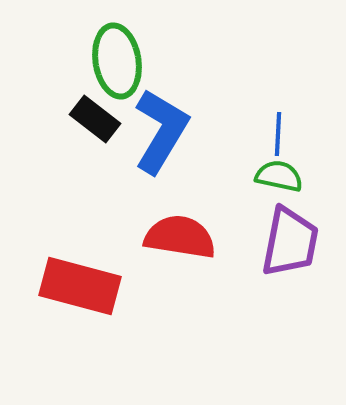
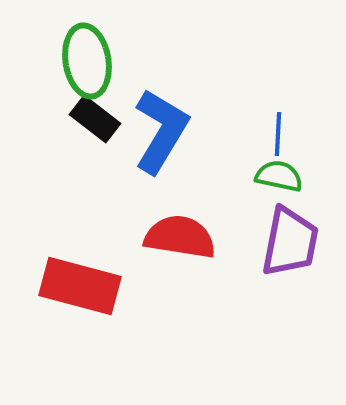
green ellipse: moved 30 px left
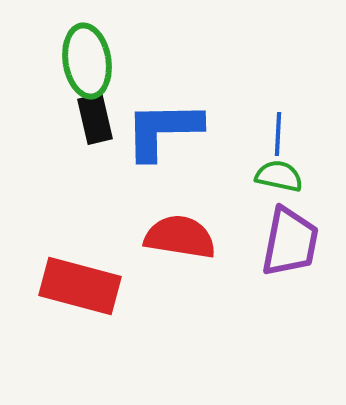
black rectangle: rotated 39 degrees clockwise
blue L-shape: moved 2 px right, 1 px up; rotated 122 degrees counterclockwise
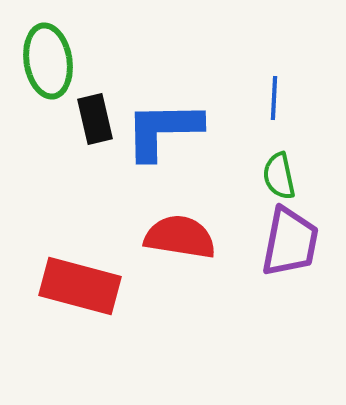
green ellipse: moved 39 px left
blue line: moved 4 px left, 36 px up
green semicircle: rotated 114 degrees counterclockwise
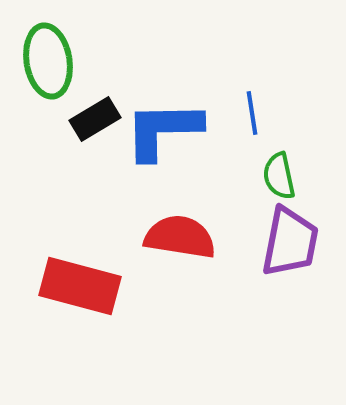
blue line: moved 22 px left, 15 px down; rotated 12 degrees counterclockwise
black rectangle: rotated 72 degrees clockwise
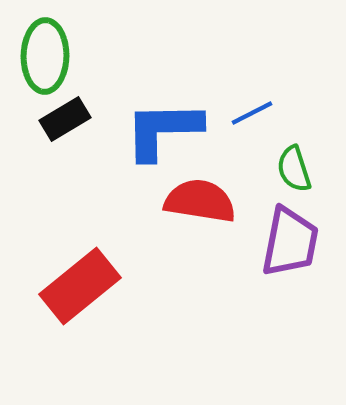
green ellipse: moved 3 px left, 5 px up; rotated 10 degrees clockwise
blue line: rotated 72 degrees clockwise
black rectangle: moved 30 px left
green semicircle: moved 15 px right, 7 px up; rotated 6 degrees counterclockwise
red semicircle: moved 20 px right, 36 px up
red rectangle: rotated 54 degrees counterclockwise
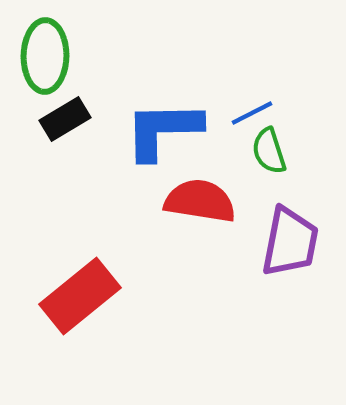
green semicircle: moved 25 px left, 18 px up
red rectangle: moved 10 px down
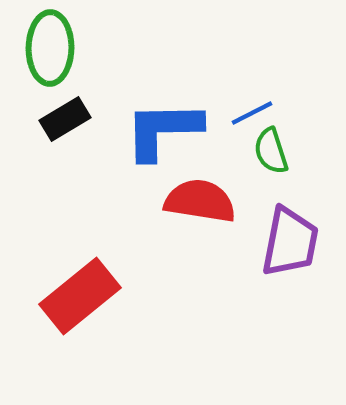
green ellipse: moved 5 px right, 8 px up
green semicircle: moved 2 px right
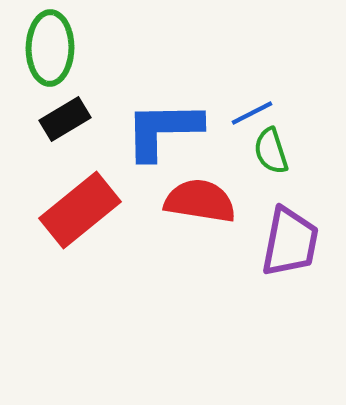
red rectangle: moved 86 px up
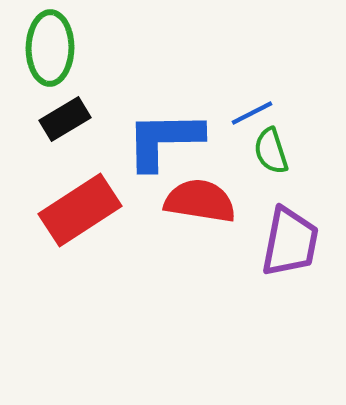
blue L-shape: moved 1 px right, 10 px down
red rectangle: rotated 6 degrees clockwise
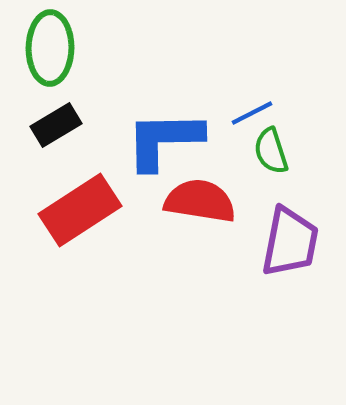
black rectangle: moved 9 px left, 6 px down
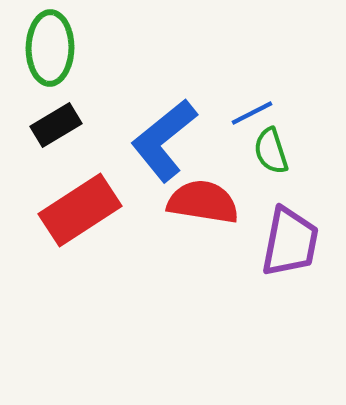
blue L-shape: rotated 38 degrees counterclockwise
red semicircle: moved 3 px right, 1 px down
